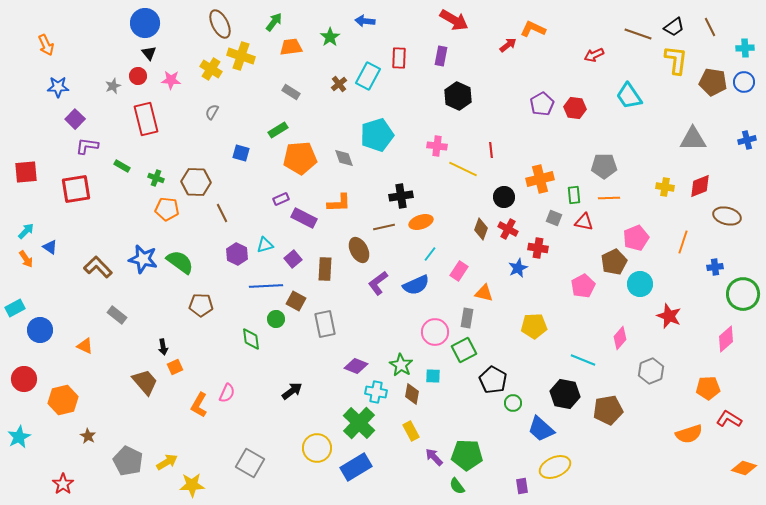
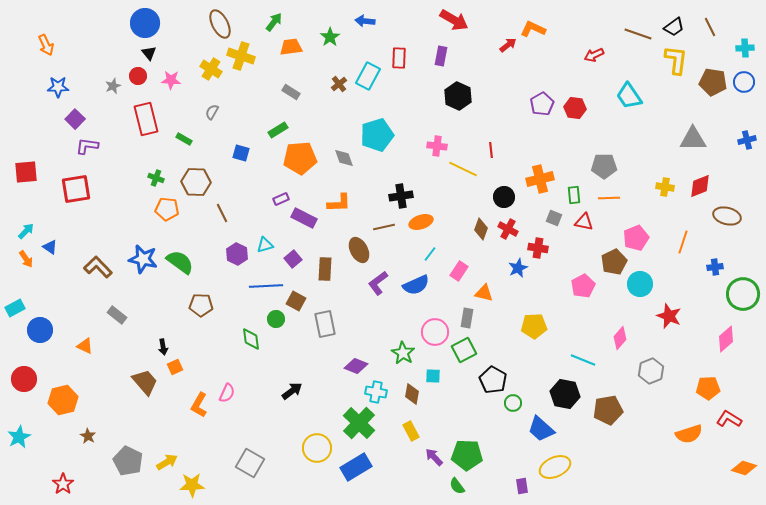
green rectangle at (122, 166): moved 62 px right, 27 px up
green star at (401, 365): moved 2 px right, 12 px up
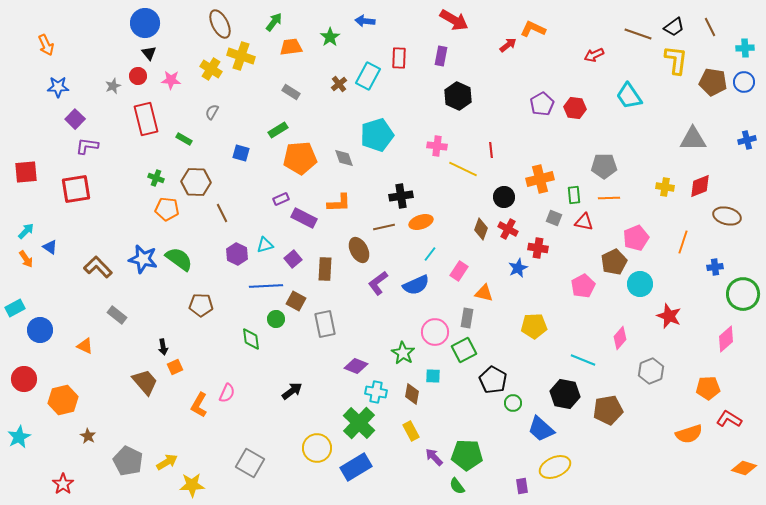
green semicircle at (180, 262): moved 1 px left, 3 px up
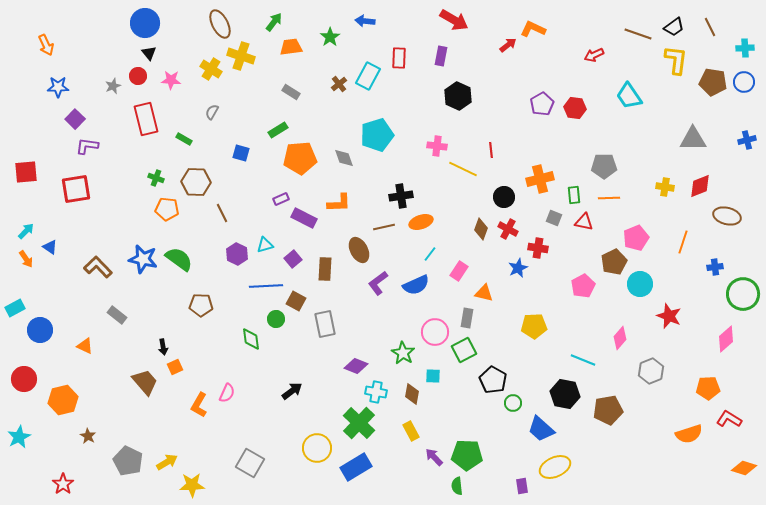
green semicircle at (457, 486): rotated 30 degrees clockwise
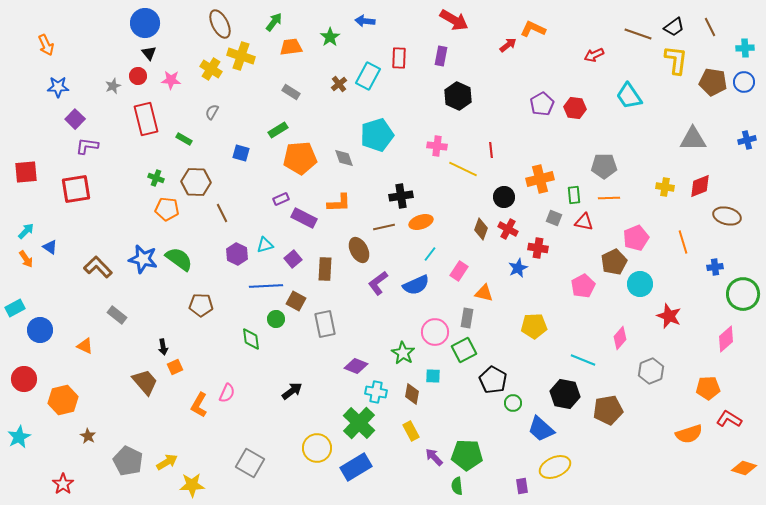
orange line at (683, 242): rotated 35 degrees counterclockwise
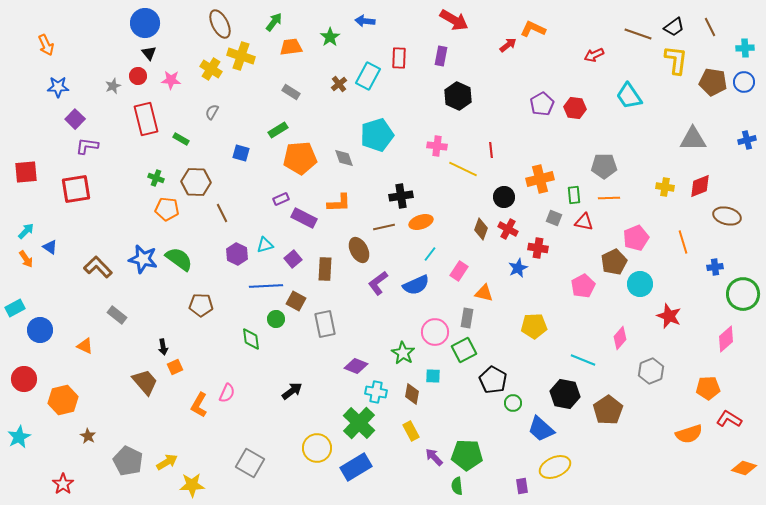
green rectangle at (184, 139): moved 3 px left
brown pentagon at (608, 410): rotated 24 degrees counterclockwise
